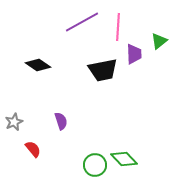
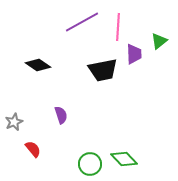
purple semicircle: moved 6 px up
green circle: moved 5 px left, 1 px up
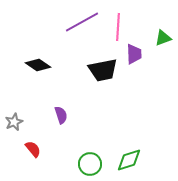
green triangle: moved 4 px right, 3 px up; rotated 18 degrees clockwise
green diamond: moved 5 px right, 1 px down; rotated 64 degrees counterclockwise
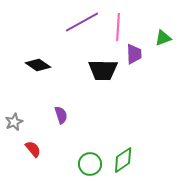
black trapezoid: rotated 12 degrees clockwise
green diamond: moved 6 px left; rotated 16 degrees counterclockwise
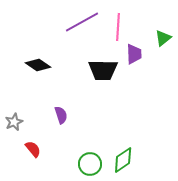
green triangle: rotated 18 degrees counterclockwise
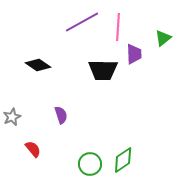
gray star: moved 2 px left, 5 px up
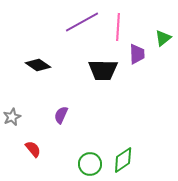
purple trapezoid: moved 3 px right
purple semicircle: rotated 138 degrees counterclockwise
